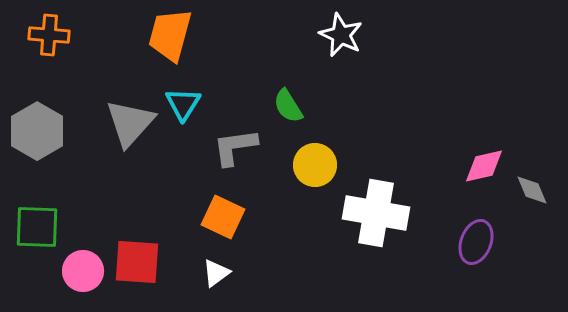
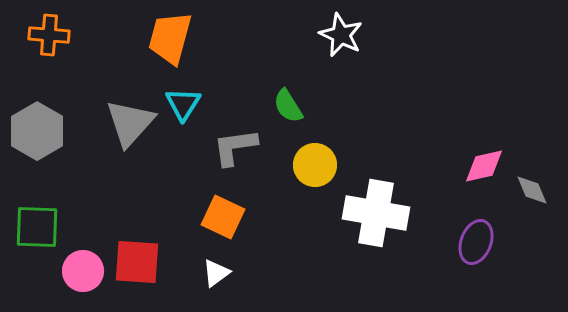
orange trapezoid: moved 3 px down
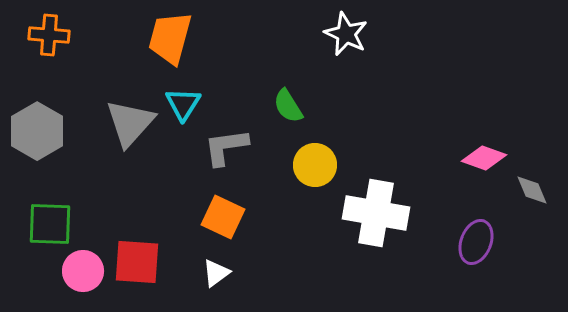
white star: moved 5 px right, 1 px up
gray L-shape: moved 9 px left
pink diamond: moved 8 px up; rotated 33 degrees clockwise
green square: moved 13 px right, 3 px up
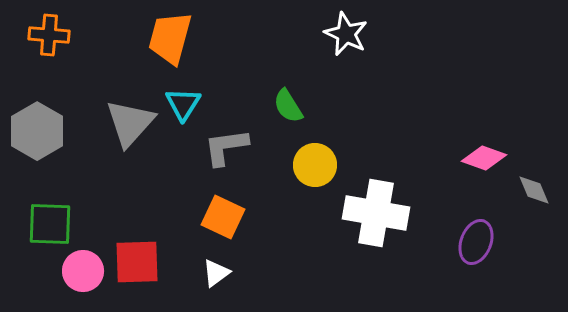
gray diamond: moved 2 px right
red square: rotated 6 degrees counterclockwise
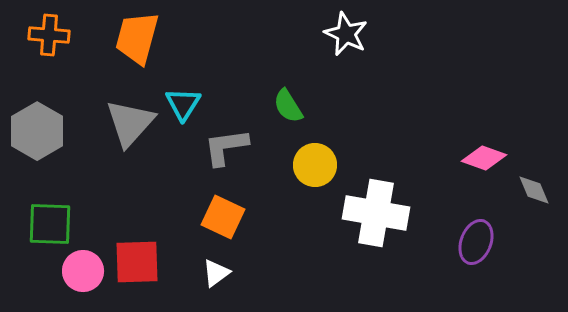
orange trapezoid: moved 33 px left
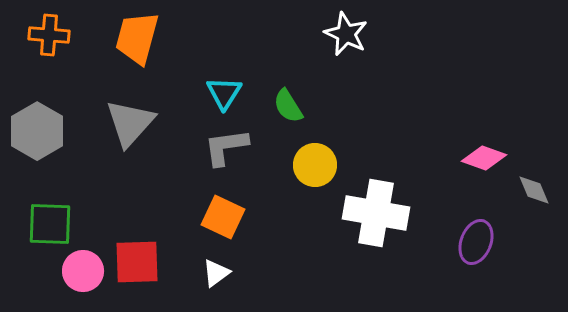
cyan triangle: moved 41 px right, 11 px up
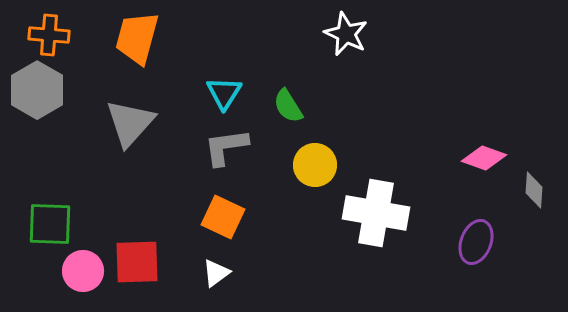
gray hexagon: moved 41 px up
gray diamond: rotated 27 degrees clockwise
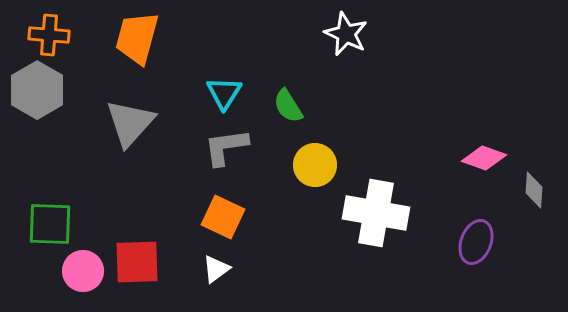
white triangle: moved 4 px up
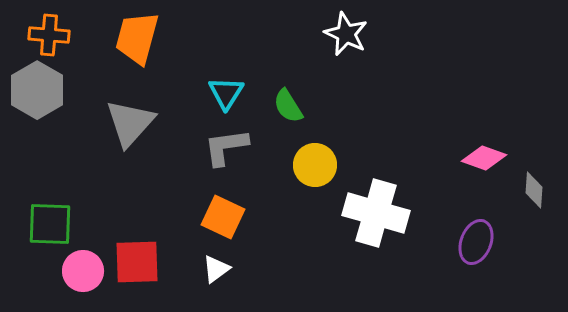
cyan triangle: moved 2 px right
white cross: rotated 6 degrees clockwise
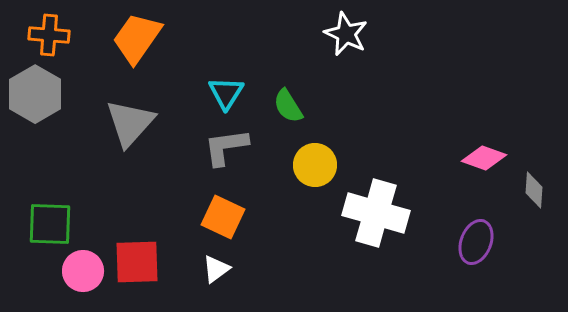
orange trapezoid: rotated 20 degrees clockwise
gray hexagon: moved 2 px left, 4 px down
